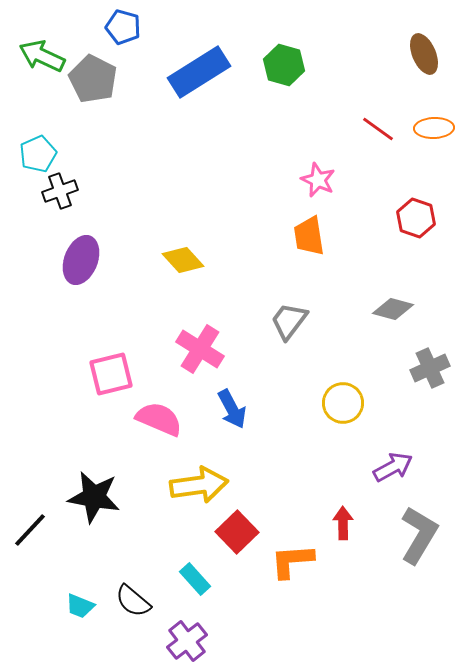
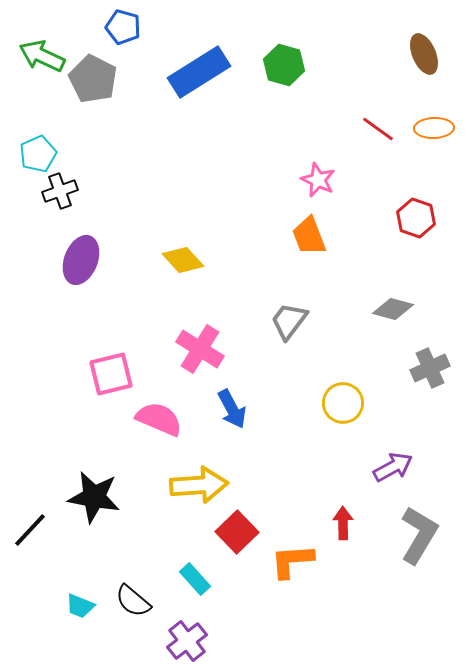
orange trapezoid: rotated 12 degrees counterclockwise
yellow arrow: rotated 4 degrees clockwise
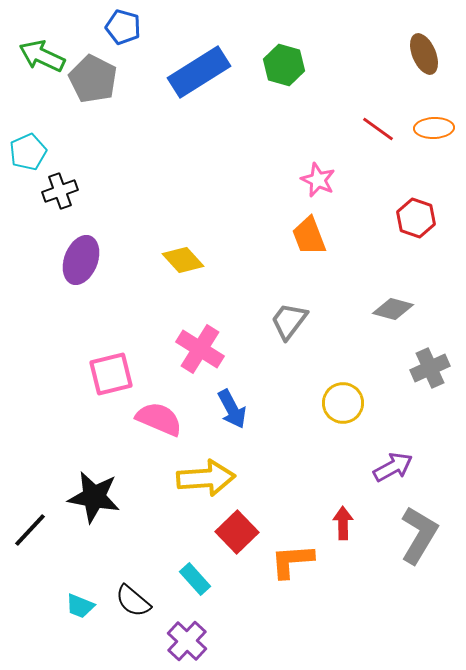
cyan pentagon: moved 10 px left, 2 px up
yellow arrow: moved 7 px right, 7 px up
purple cross: rotated 9 degrees counterclockwise
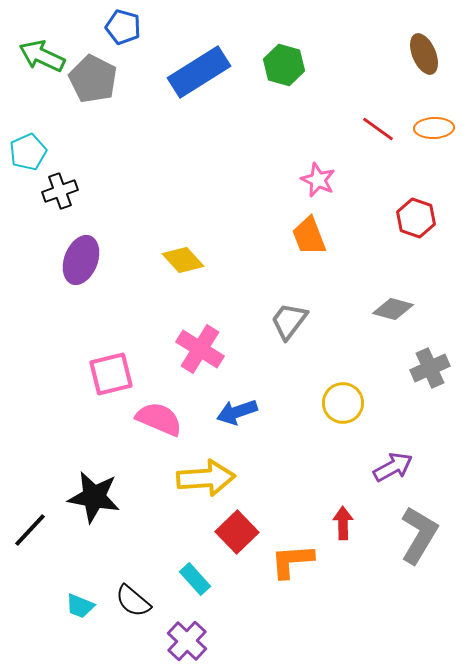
blue arrow: moved 5 px right, 3 px down; rotated 99 degrees clockwise
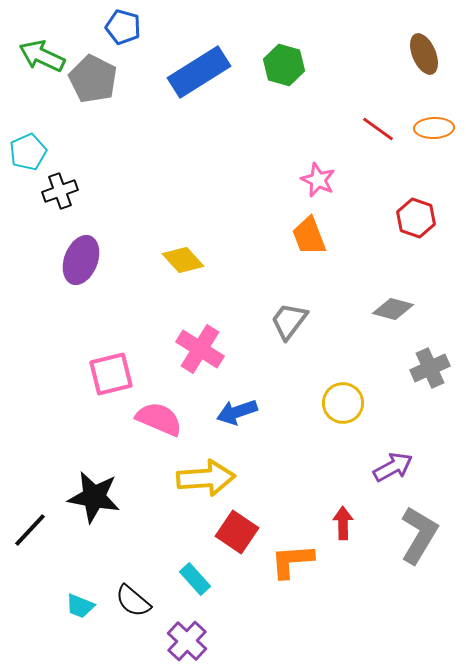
red square: rotated 12 degrees counterclockwise
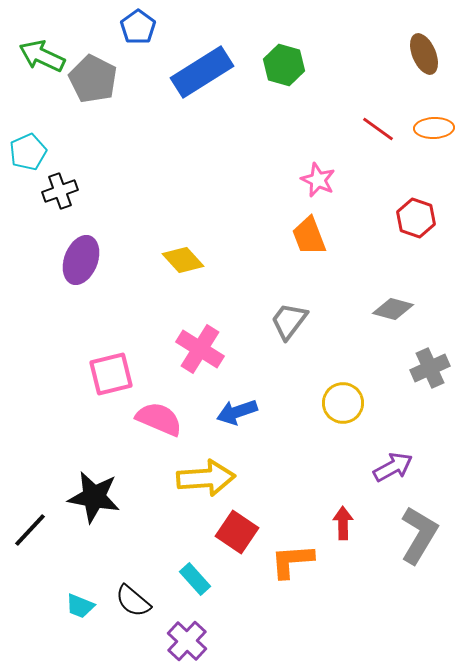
blue pentagon: moved 15 px right; rotated 20 degrees clockwise
blue rectangle: moved 3 px right
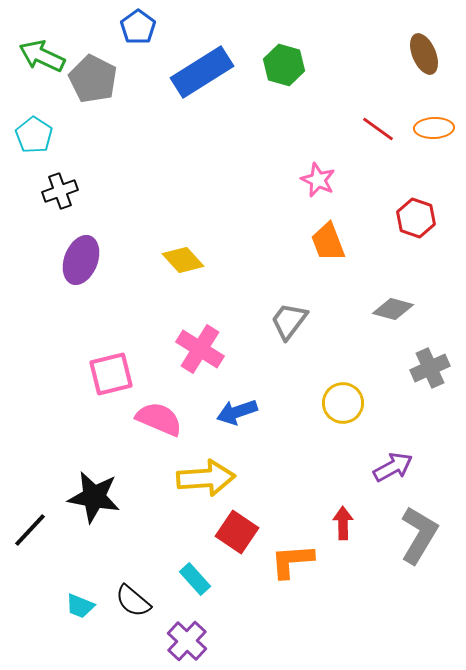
cyan pentagon: moved 6 px right, 17 px up; rotated 15 degrees counterclockwise
orange trapezoid: moved 19 px right, 6 px down
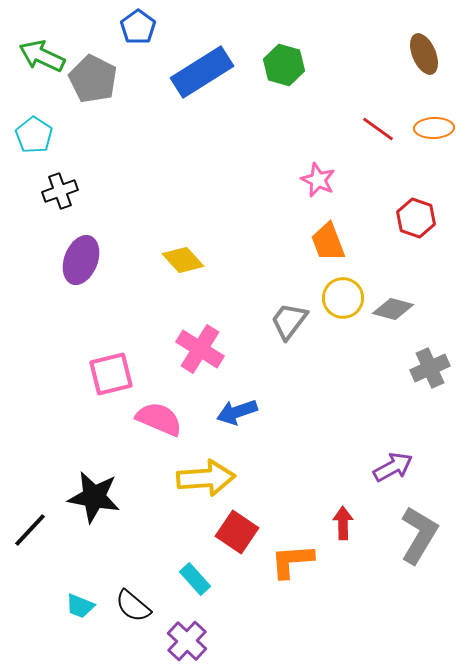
yellow circle: moved 105 px up
black semicircle: moved 5 px down
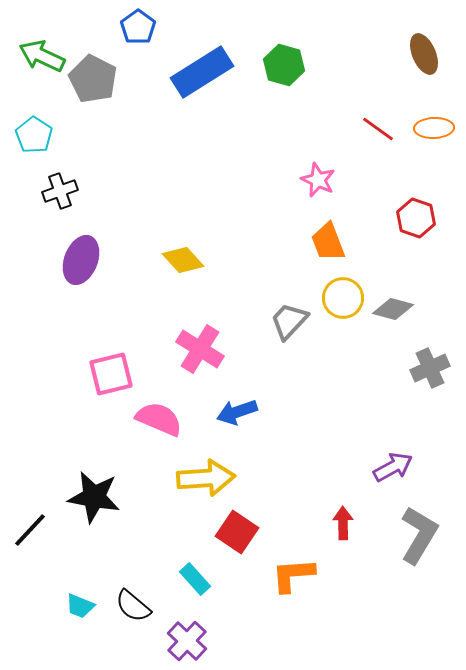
gray trapezoid: rotated 6 degrees clockwise
orange L-shape: moved 1 px right, 14 px down
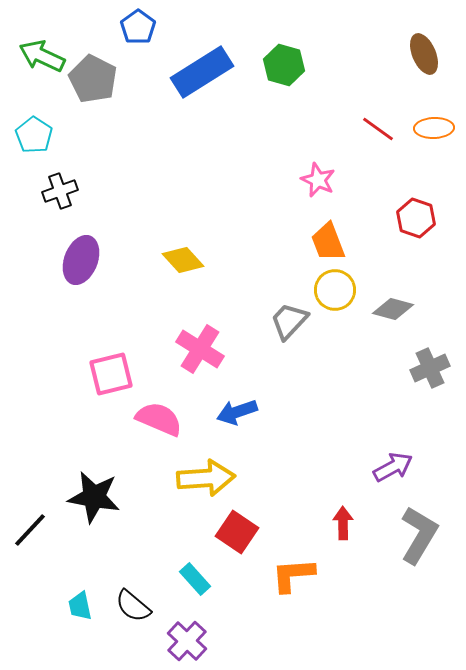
yellow circle: moved 8 px left, 8 px up
cyan trapezoid: rotated 56 degrees clockwise
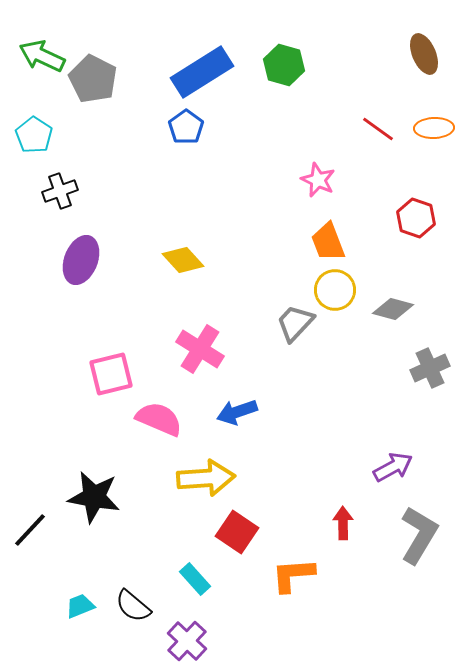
blue pentagon: moved 48 px right, 100 px down
gray trapezoid: moved 6 px right, 2 px down
cyan trapezoid: rotated 80 degrees clockwise
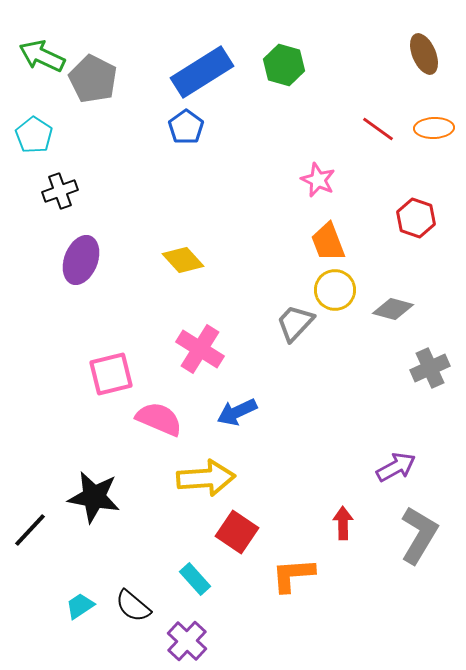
blue arrow: rotated 6 degrees counterclockwise
purple arrow: moved 3 px right
cyan trapezoid: rotated 12 degrees counterclockwise
